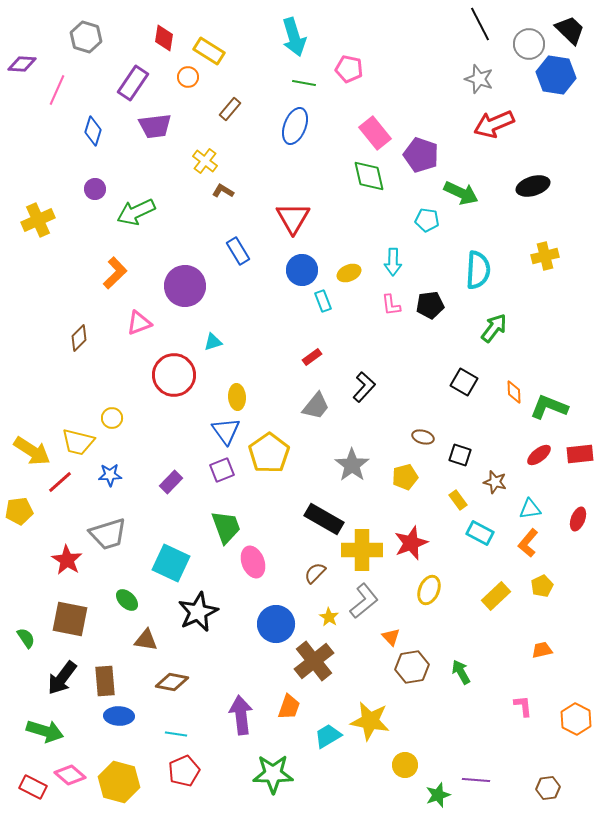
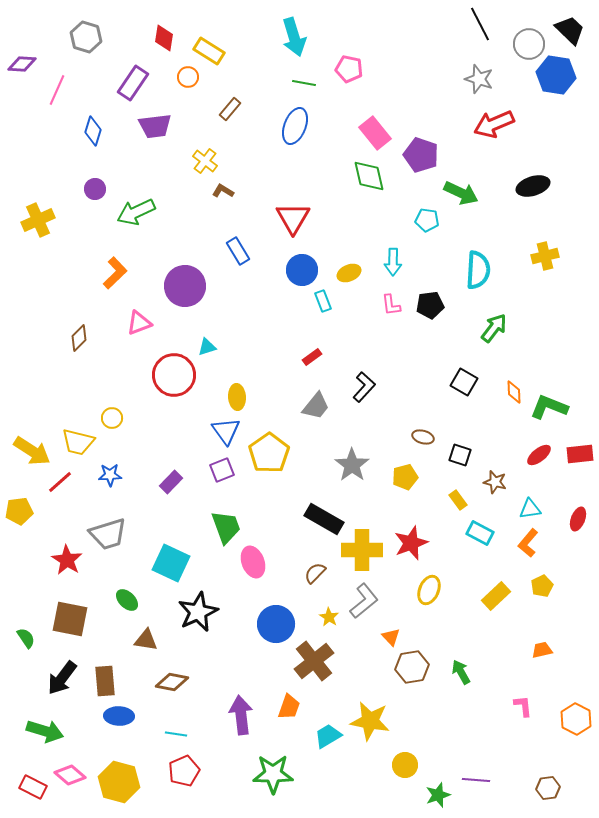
cyan triangle at (213, 342): moved 6 px left, 5 px down
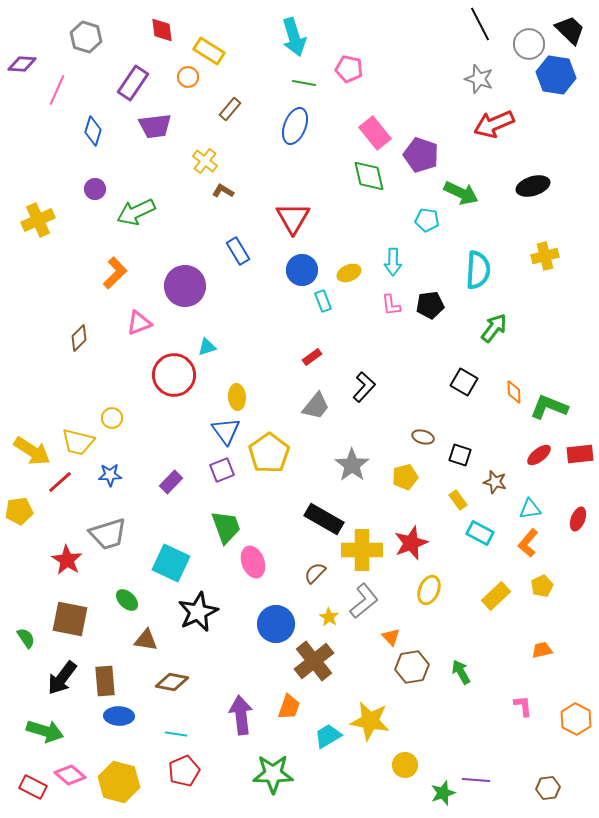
red diamond at (164, 38): moved 2 px left, 8 px up; rotated 16 degrees counterclockwise
green star at (438, 795): moved 5 px right, 2 px up
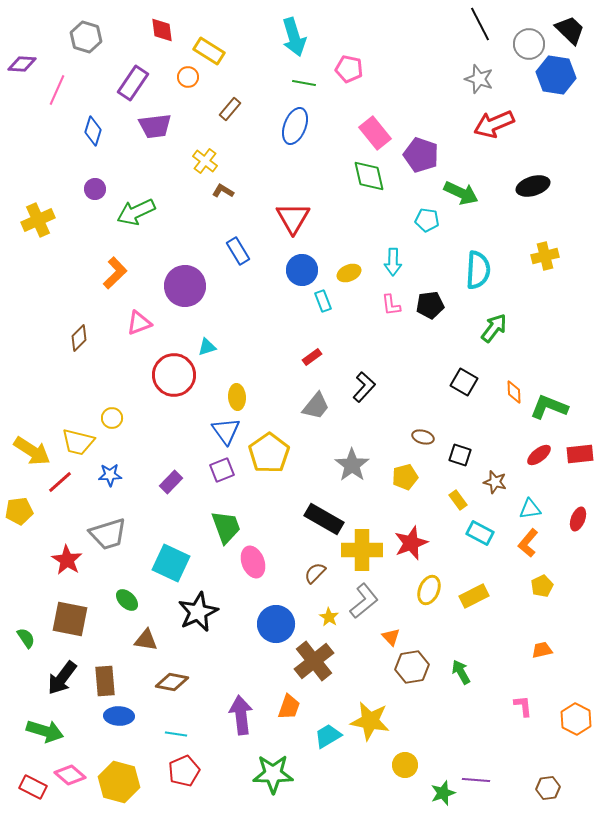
yellow rectangle at (496, 596): moved 22 px left; rotated 16 degrees clockwise
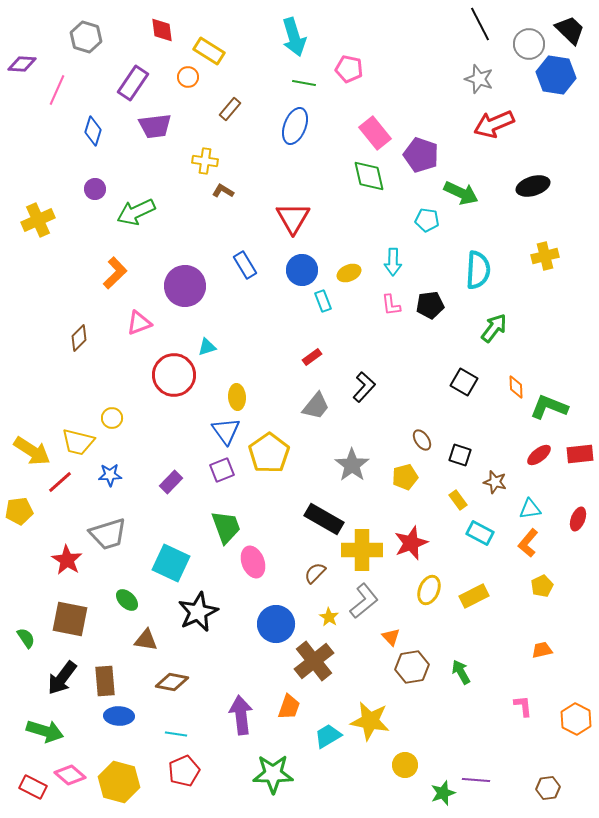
yellow cross at (205, 161): rotated 30 degrees counterclockwise
blue rectangle at (238, 251): moved 7 px right, 14 px down
orange diamond at (514, 392): moved 2 px right, 5 px up
brown ellipse at (423, 437): moved 1 px left, 3 px down; rotated 40 degrees clockwise
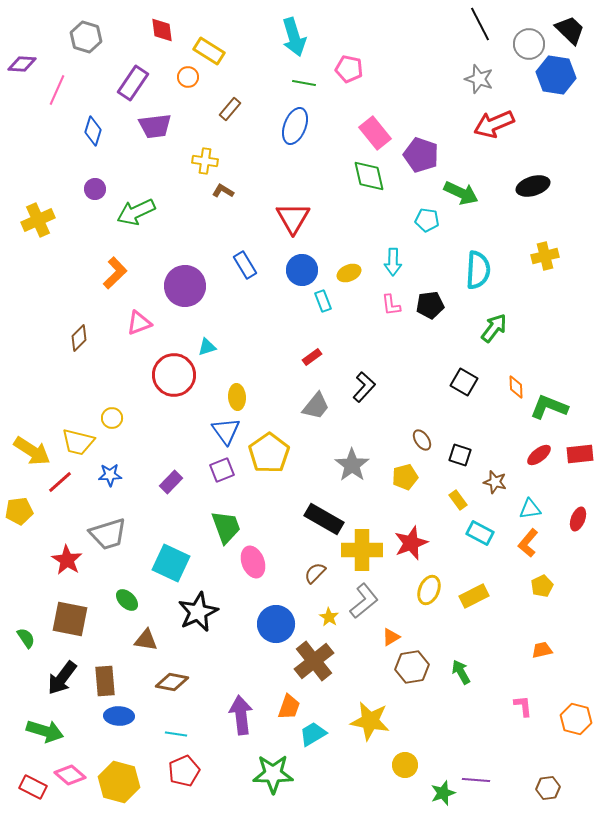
orange triangle at (391, 637): rotated 42 degrees clockwise
orange hexagon at (576, 719): rotated 12 degrees counterclockwise
cyan trapezoid at (328, 736): moved 15 px left, 2 px up
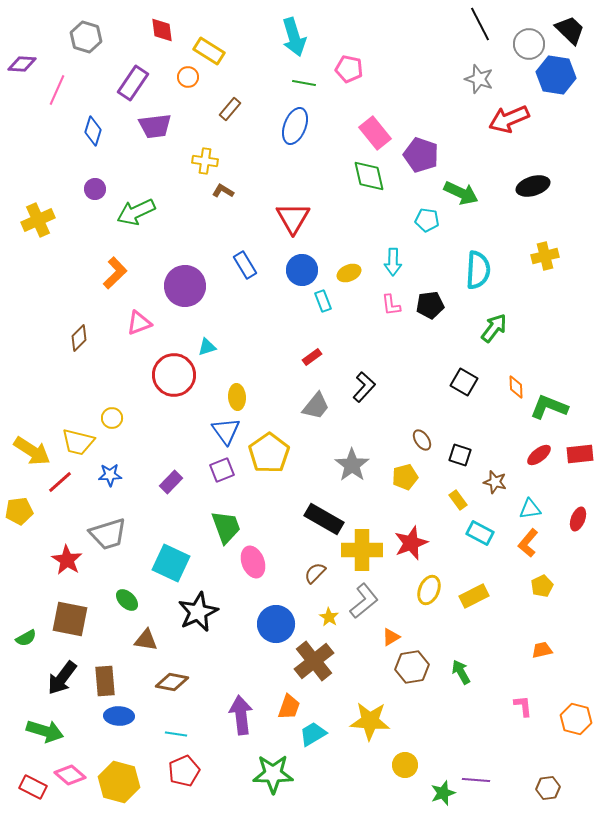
red arrow at (494, 124): moved 15 px right, 5 px up
green semicircle at (26, 638): rotated 95 degrees clockwise
yellow star at (370, 721): rotated 6 degrees counterclockwise
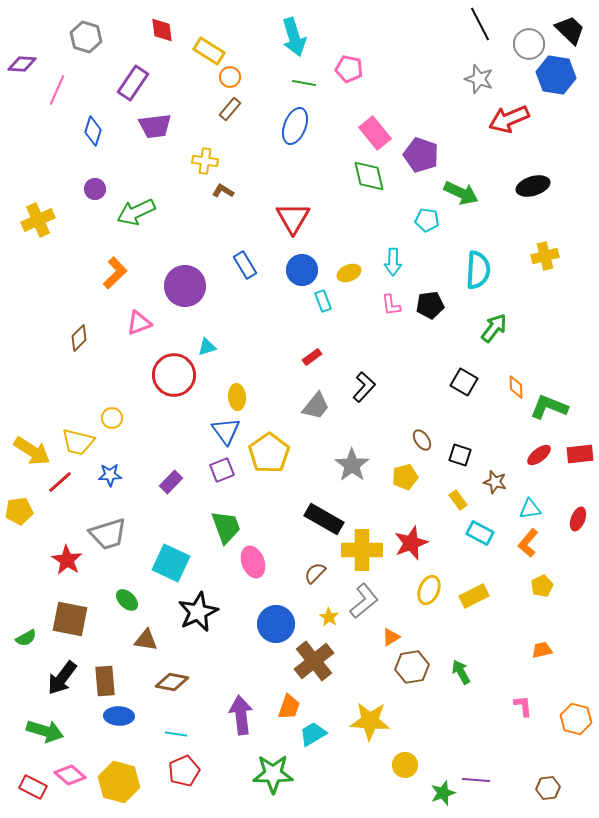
orange circle at (188, 77): moved 42 px right
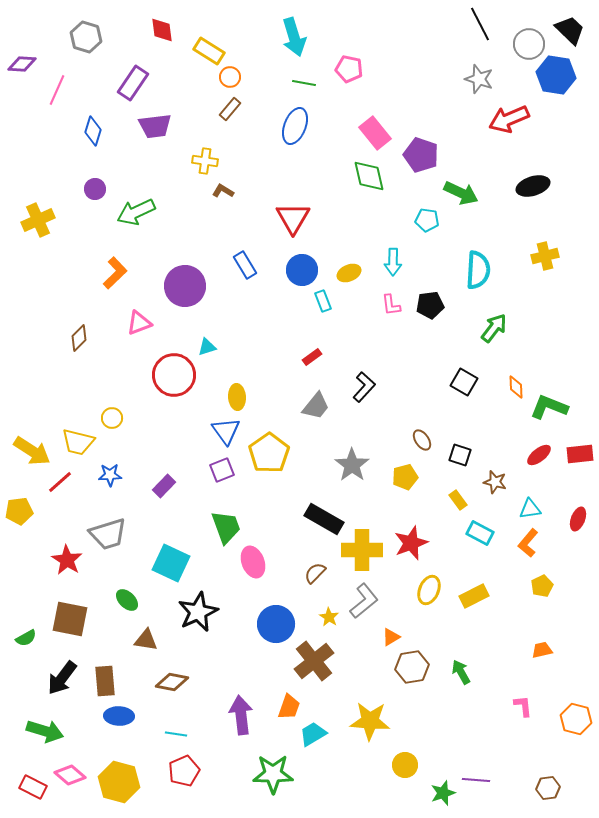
purple rectangle at (171, 482): moved 7 px left, 4 px down
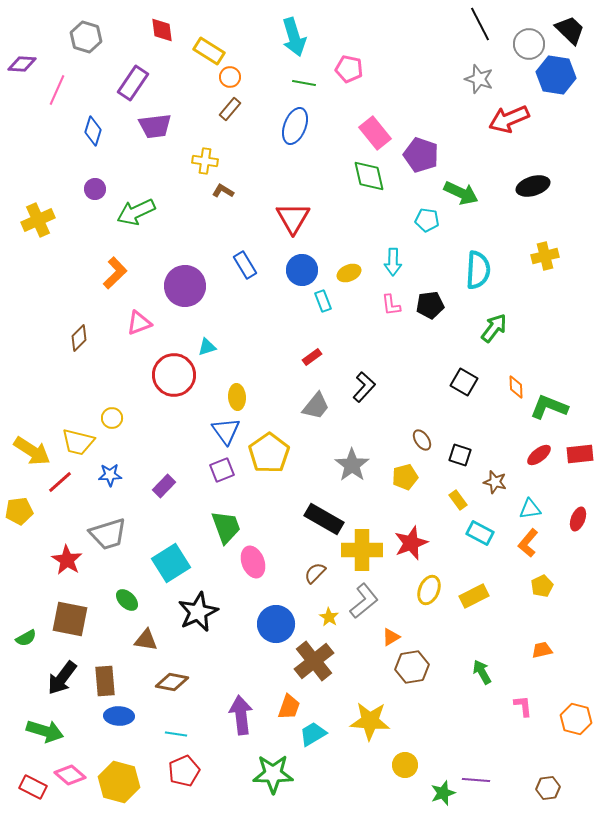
cyan square at (171, 563): rotated 33 degrees clockwise
green arrow at (461, 672): moved 21 px right
